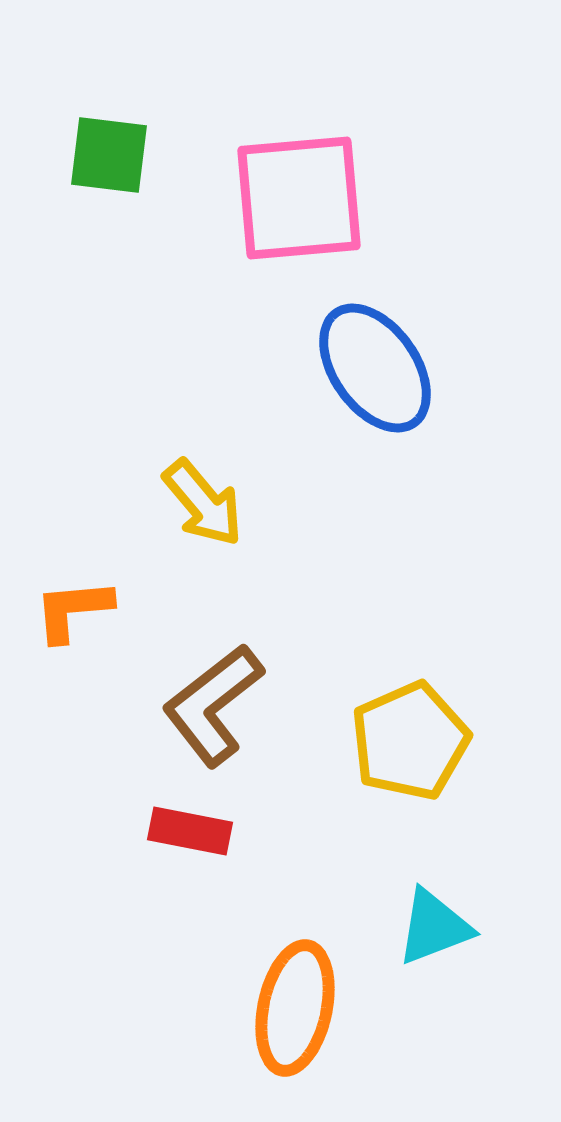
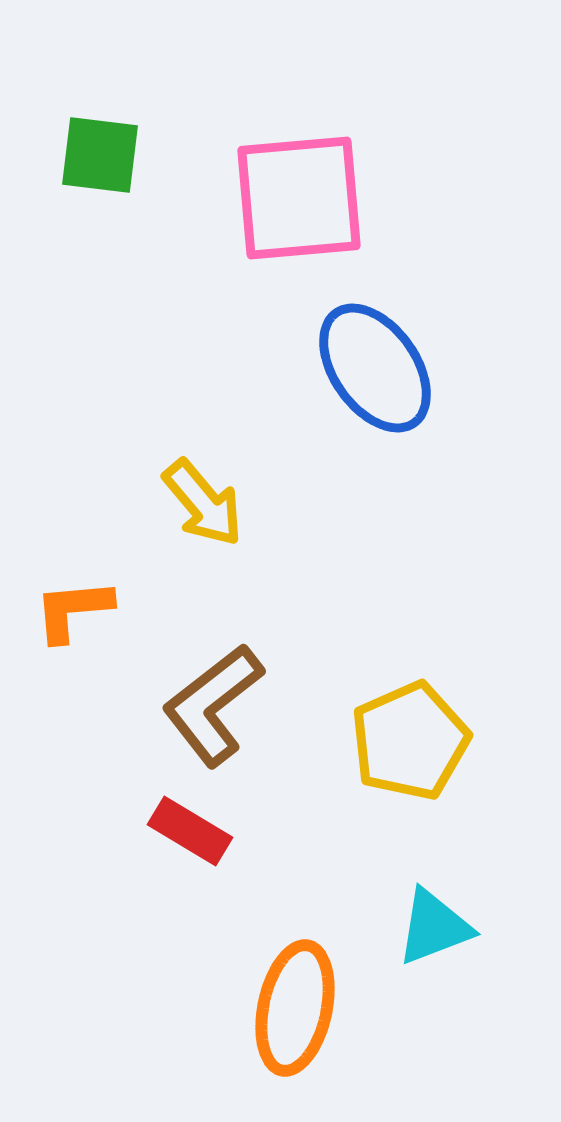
green square: moved 9 px left
red rectangle: rotated 20 degrees clockwise
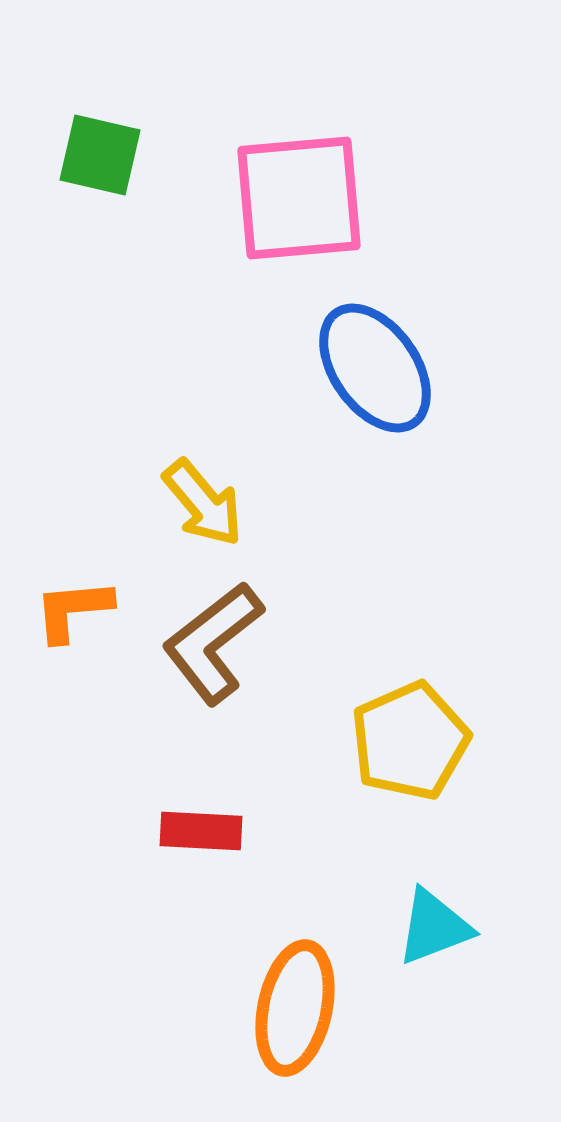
green square: rotated 6 degrees clockwise
brown L-shape: moved 62 px up
red rectangle: moved 11 px right; rotated 28 degrees counterclockwise
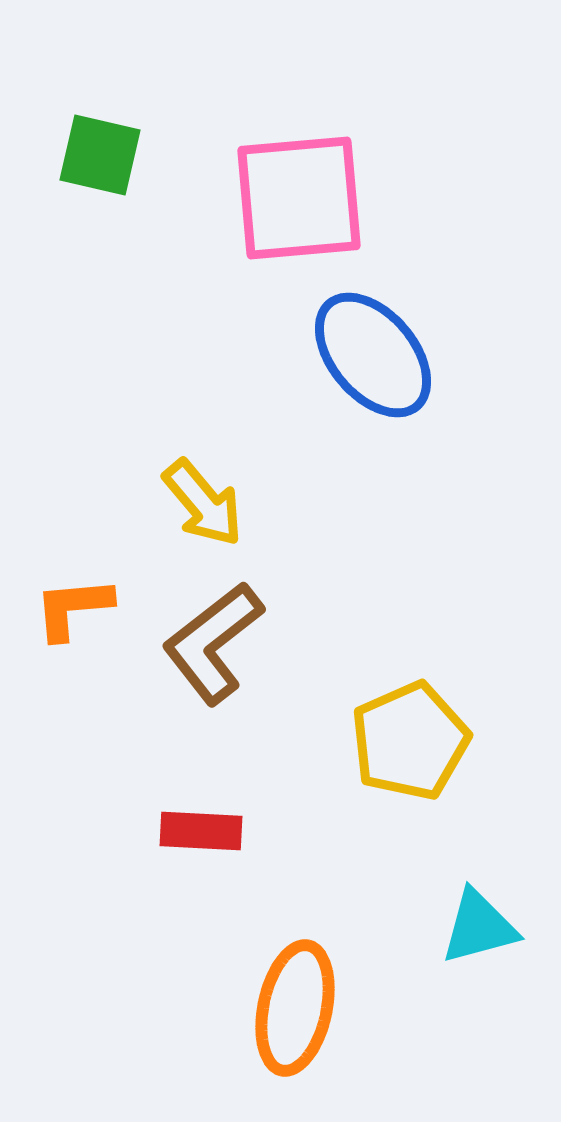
blue ellipse: moved 2 px left, 13 px up; rotated 5 degrees counterclockwise
orange L-shape: moved 2 px up
cyan triangle: moved 45 px right; rotated 6 degrees clockwise
